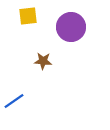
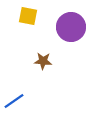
yellow square: rotated 18 degrees clockwise
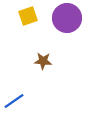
yellow square: rotated 30 degrees counterclockwise
purple circle: moved 4 px left, 9 px up
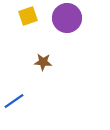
brown star: moved 1 px down
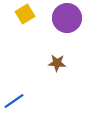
yellow square: moved 3 px left, 2 px up; rotated 12 degrees counterclockwise
brown star: moved 14 px right, 1 px down
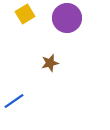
brown star: moved 7 px left; rotated 18 degrees counterclockwise
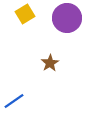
brown star: rotated 18 degrees counterclockwise
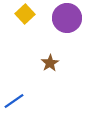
yellow square: rotated 12 degrees counterclockwise
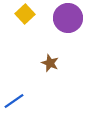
purple circle: moved 1 px right
brown star: rotated 18 degrees counterclockwise
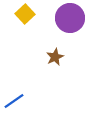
purple circle: moved 2 px right
brown star: moved 5 px right, 6 px up; rotated 24 degrees clockwise
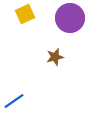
yellow square: rotated 18 degrees clockwise
brown star: rotated 12 degrees clockwise
